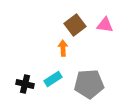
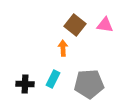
brown square: rotated 15 degrees counterclockwise
cyan rectangle: rotated 30 degrees counterclockwise
black cross: rotated 12 degrees counterclockwise
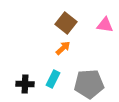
brown square: moved 9 px left, 2 px up
orange arrow: rotated 49 degrees clockwise
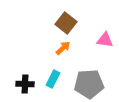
pink triangle: moved 15 px down
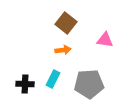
orange arrow: moved 2 px down; rotated 35 degrees clockwise
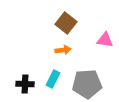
gray pentagon: moved 2 px left
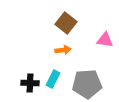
black cross: moved 5 px right, 1 px up
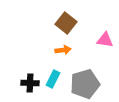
gray pentagon: moved 2 px left; rotated 12 degrees counterclockwise
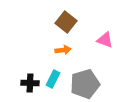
brown square: moved 1 px up
pink triangle: rotated 12 degrees clockwise
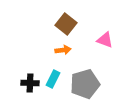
brown square: moved 2 px down
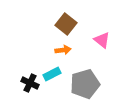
pink triangle: moved 3 px left; rotated 18 degrees clockwise
cyan rectangle: moved 1 px left, 5 px up; rotated 36 degrees clockwise
black cross: rotated 24 degrees clockwise
